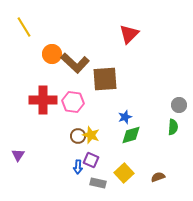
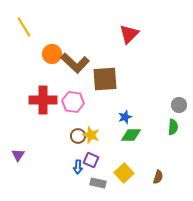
green diamond: rotated 15 degrees clockwise
brown semicircle: rotated 128 degrees clockwise
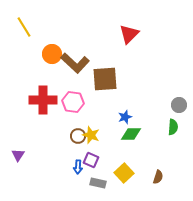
green diamond: moved 1 px up
